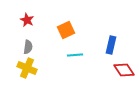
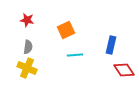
red star: rotated 16 degrees counterclockwise
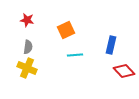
red diamond: moved 1 px down; rotated 10 degrees counterclockwise
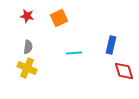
red star: moved 4 px up
orange square: moved 7 px left, 12 px up
cyan line: moved 1 px left, 2 px up
red diamond: rotated 25 degrees clockwise
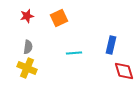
red star: rotated 24 degrees counterclockwise
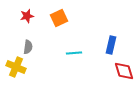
yellow cross: moved 11 px left, 1 px up
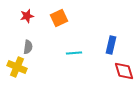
yellow cross: moved 1 px right
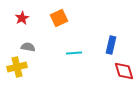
red star: moved 5 px left, 2 px down; rotated 16 degrees counterclockwise
gray semicircle: rotated 88 degrees counterclockwise
yellow cross: rotated 36 degrees counterclockwise
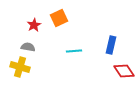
red star: moved 12 px right, 7 px down
cyan line: moved 2 px up
yellow cross: moved 3 px right; rotated 30 degrees clockwise
red diamond: rotated 15 degrees counterclockwise
